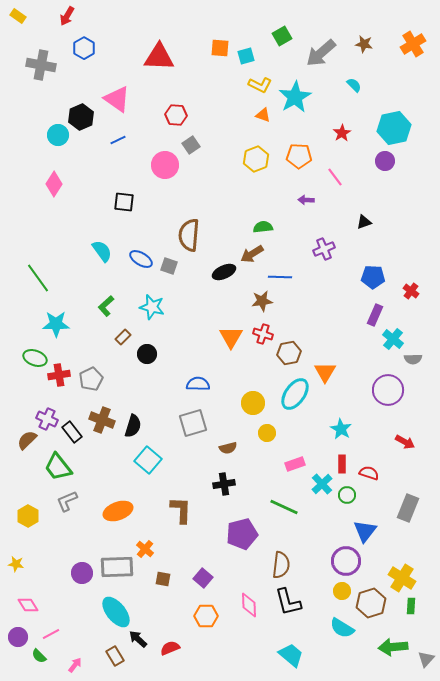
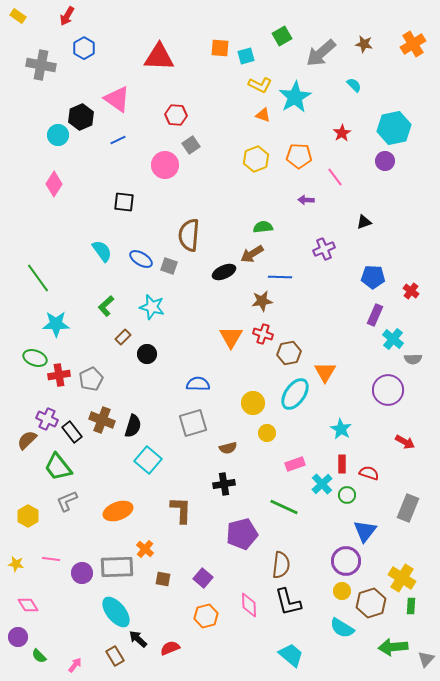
orange hexagon at (206, 616): rotated 15 degrees counterclockwise
pink line at (51, 634): moved 75 px up; rotated 36 degrees clockwise
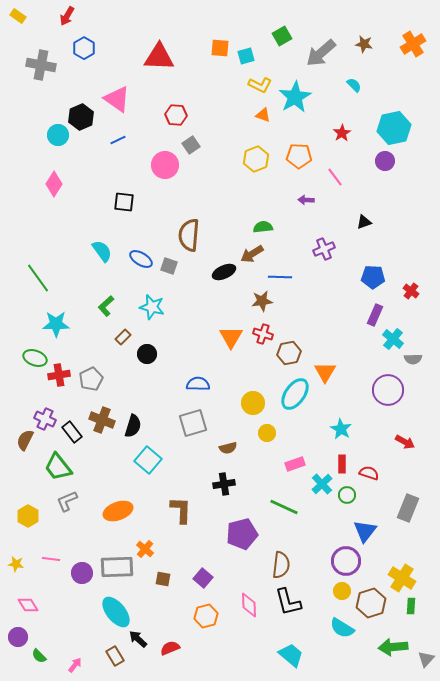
purple cross at (47, 419): moved 2 px left
brown semicircle at (27, 440): moved 2 px left; rotated 20 degrees counterclockwise
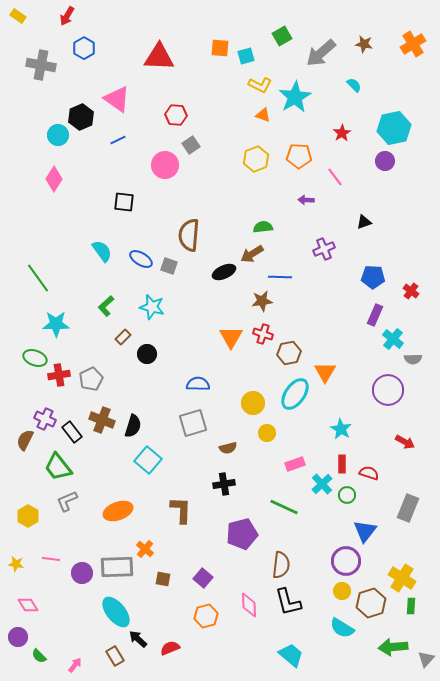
pink diamond at (54, 184): moved 5 px up
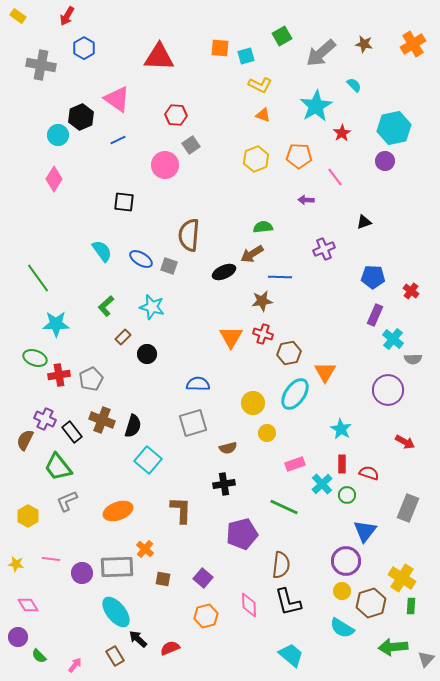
cyan star at (295, 97): moved 21 px right, 9 px down
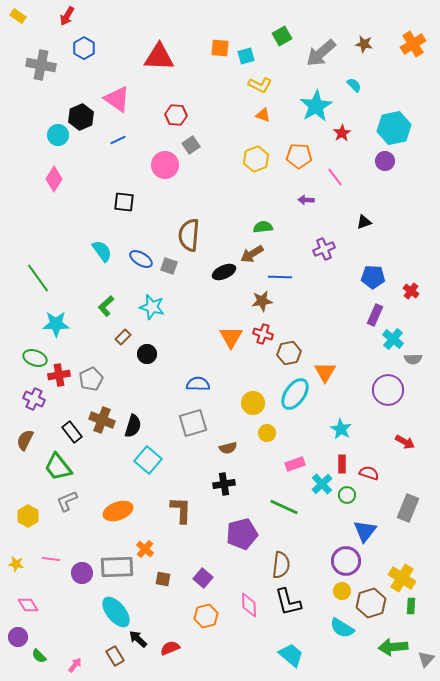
purple cross at (45, 419): moved 11 px left, 20 px up
